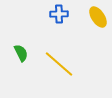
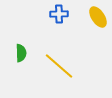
green semicircle: rotated 24 degrees clockwise
yellow line: moved 2 px down
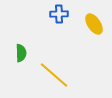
yellow ellipse: moved 4 px left, 7 px down
yellow line: moved 5 px left, 9 px down
